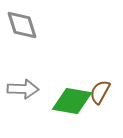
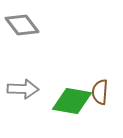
gray diamond: rotated 20 degrees counterclockwise
brown semicircle: rotated 25 degrees counterclockwise
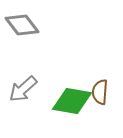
gray arrow: rotated 136 degrees clockwise
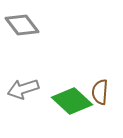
gray arrow: rotated 24 degrees clockwise
green diamond: rotated 33 degrees clockwise
